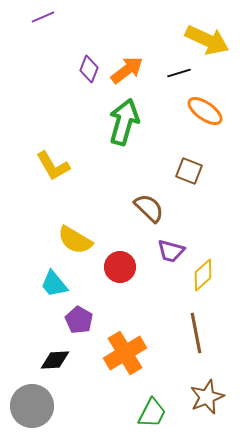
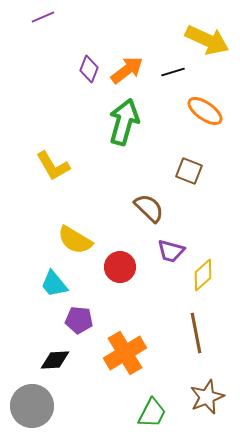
black line: moved 6 px left, 1 px up
purple pentagon: rotated 24 degrees counterclockwise
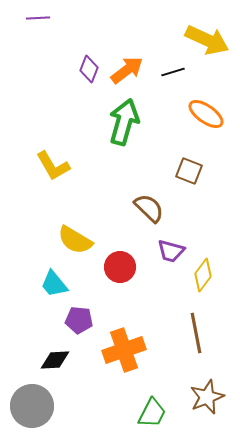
purple line: moved 5 px left, 1 px down; rotated 20 degrees clockwise
orange ellipse: moved 1 px right, 3 px down
yellow diamond: rotated 12 degrees counterclockwise
orange cross: moved 1 px left, 3 px up; rotated 12 degrees clockwise
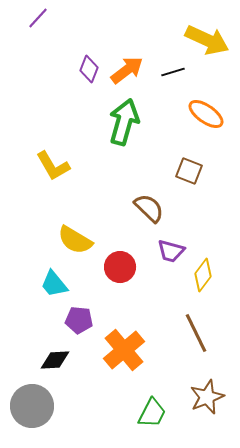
purple line: rotated 45 degrees counterclockwise
brown line: rotated 15 degrees counterclockwise
orange cross: rotated 21 degrees counterclockwise
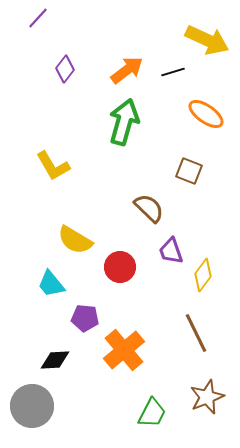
purple diamond: moved 24 px left; rotated 16 degrees clockwise
purple trapezoid: rotated 56 degrees clockwise
cyan trapezoid: moved 3 px left
purple pentagon: moved 6 px right, 2 px up
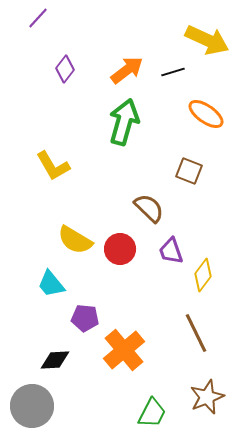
red circle: moved 18 px up
